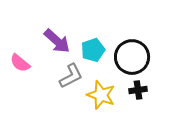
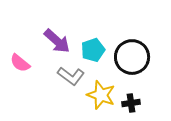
gray L-shape: rotated 64 degrees clockwise
black cross: moved 7 px left, 13 px down
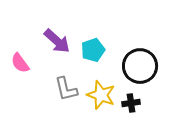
black circle: moved 8 px right, 9 px down
pink semicircle: rotated 15 degrees clockwise
gray L-shape: moved 5 px left, 13 px down; rotated 40 degrees clockwise
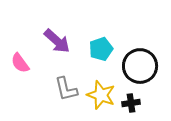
cyan pentagon: moved 8 px right, 1 px up
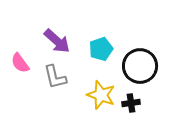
gray L-shape: moved 11 px left, 12 px up
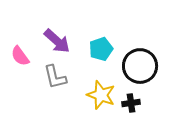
pink semicircle: moved 7 px up
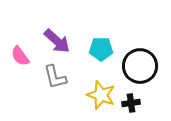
cyan pentagon: rotated 20 degrees clockwise
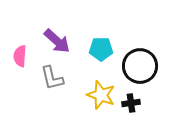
pink semicircle: rotated 40 degrees clockwise
gray L-shape: moved 3 px left, 1 px down
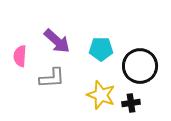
gray L-shape: rotated 80 degrees counterclockwise
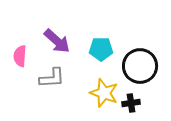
yellow star: moved 3 px right, 2 px up
